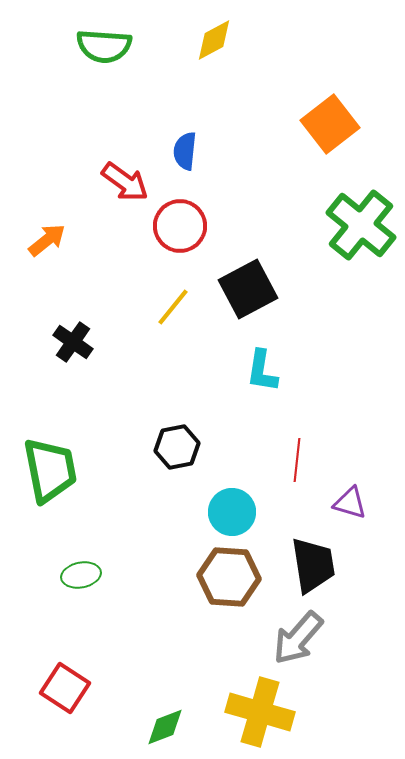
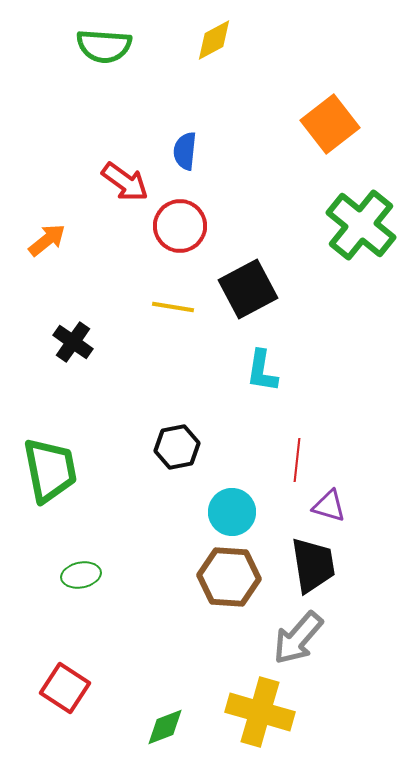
yellow line: rotated 60 degrees clockwise
purple triangle: moved 21 px left, 3 px down
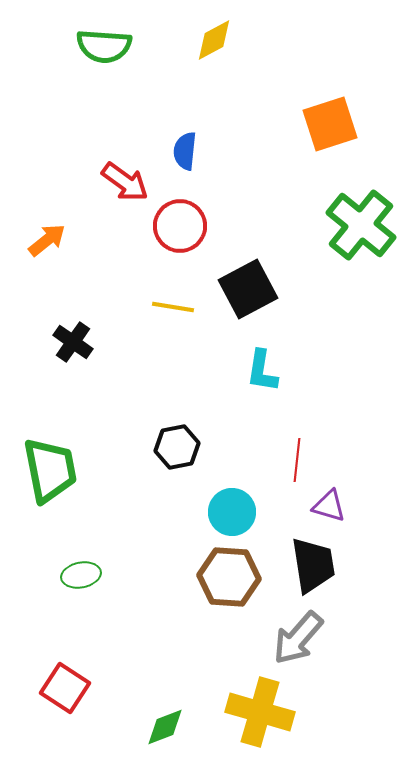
orange square: rotated 20 degrees clockwise
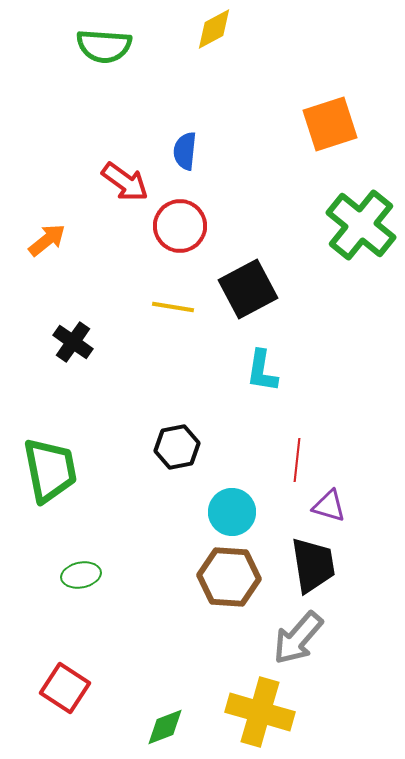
yellow diamond: moved 11 px up
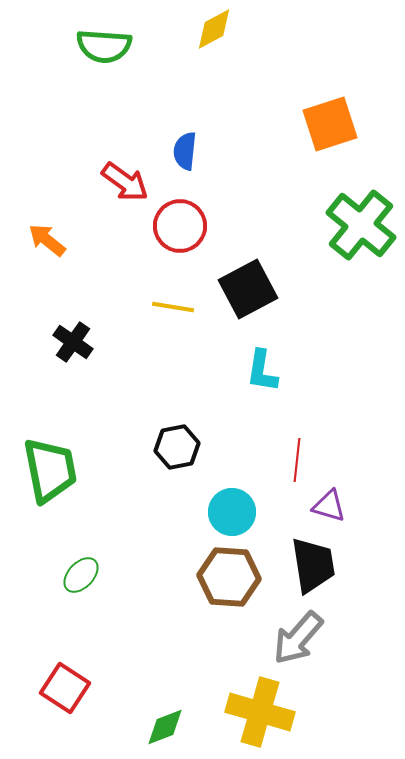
orange arrow: rotated 102 degrees counterclockwise
green ellipse: rotated 36 degrees counterclockwise
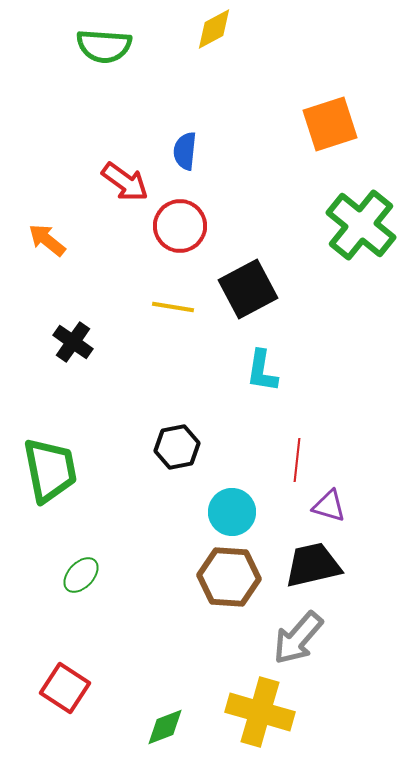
black trapezoid: rotated 94 degrees counterclockwise
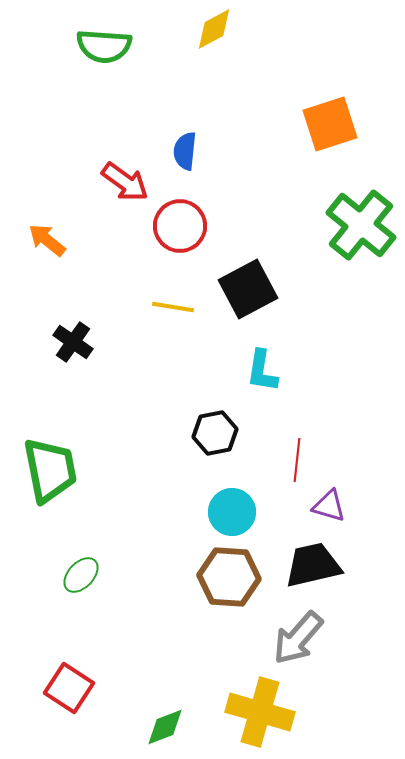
black hexagon: moved 38 px right, 14 px up
red square: moved 4 px right
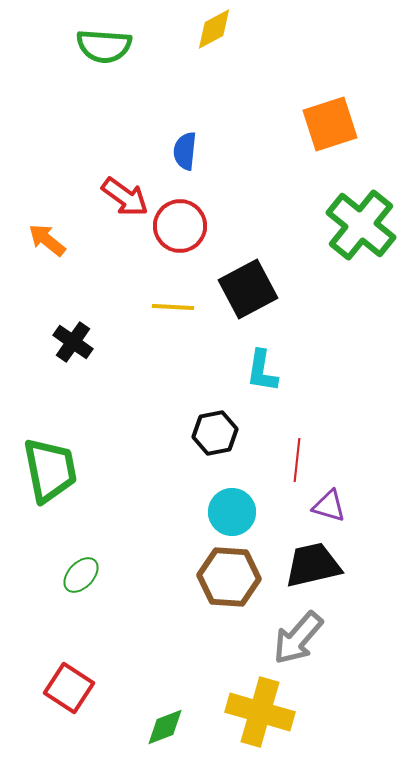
red arrow: moved 15 px down
yellow line: rotated 6 degrees counterclockwise
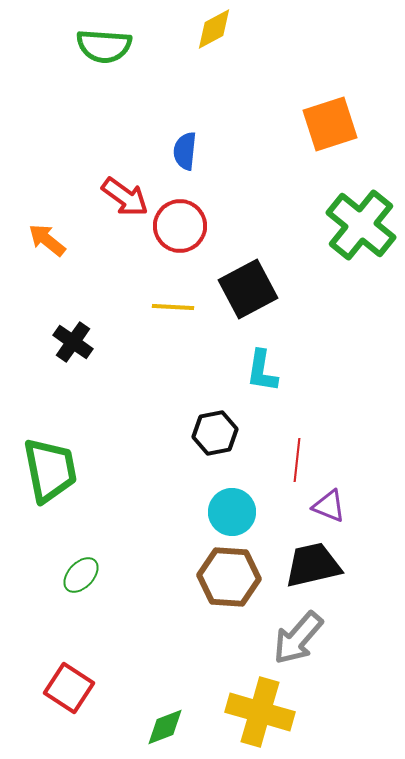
purple triangle: rotated 6 degrees clockwise
